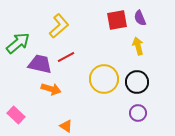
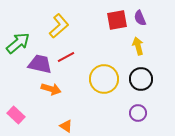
black circle: moved 4 px right, 3 px up
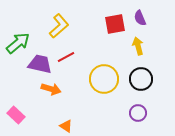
red square: moved 2 px left, 4 px down
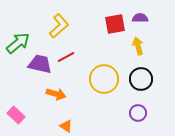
purple semicircle: rotated 112 degrees clockwise
orange arrow: moved 5 px right, 5 px down
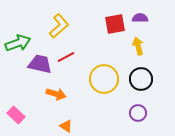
green arrow: rotated 20 degrees clockwise
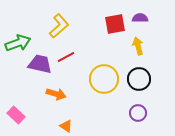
black circle: moved 2 px left
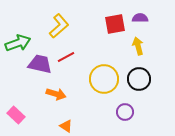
purple circle: moved 13 px left, 1 px up
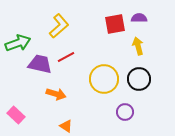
purple semicircle: moved 1 px left
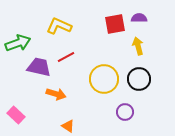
yellow L-shape: rotated 115 degrees counterclockwise
purple trapezoid: moved 1 px left, 3 px down
orange triangle: moved 2 px right
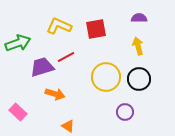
red square: moved 19 px left, 5 px down
purple trapezoid: moved 3 px right; rotated 30 degrees counterclockwise
yellow circle: moved 2 px right, 2 px up
orange arrow: moved 1 px left
pink rectangle: moved 2 px right, 3 px up
